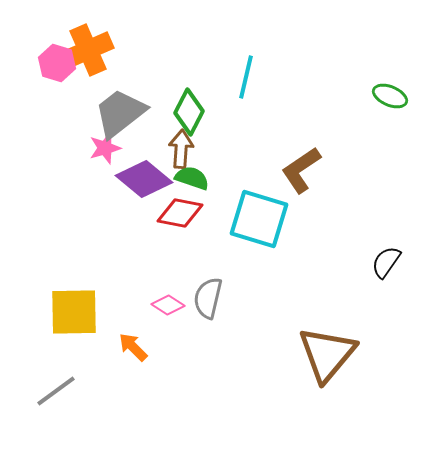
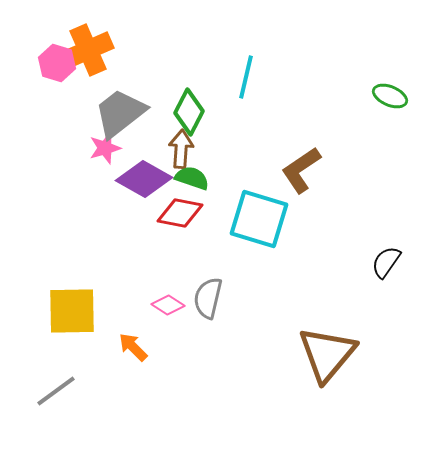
purple diamond: rotated 10 degrees counterclockwise
yellow square: moved 2 px left, 1 px up
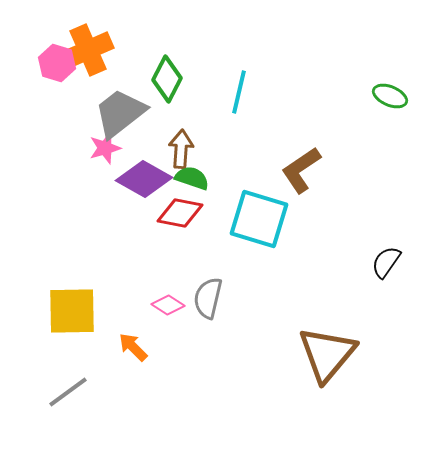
cyan line: moved 7 px left, 15 px down
green diamond: moved 22 px left, 33 px up
gray line: moved 12 px right, 1 px down
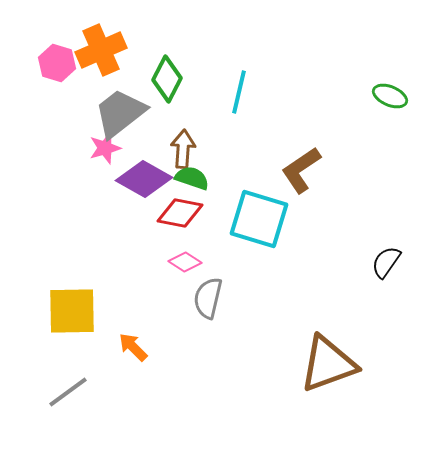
orange cross: moved 13 px right
brown arrow: moved 2 px right
pink diamond: moved 17 px right, 43 px up
brown triangle: moved 1 px right, 10 px down; rotated 30 degrees clockwise
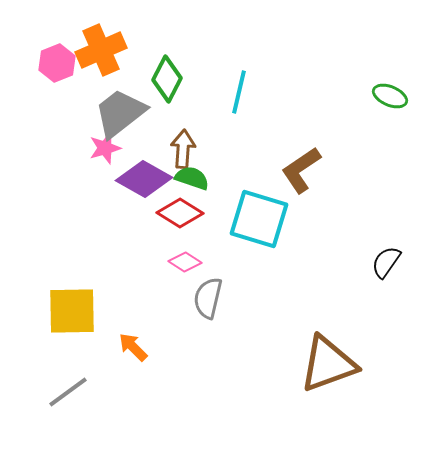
pink hexagon: rotated 21 degrees clockwise
red diamond: rotated 21 degrees clockwise
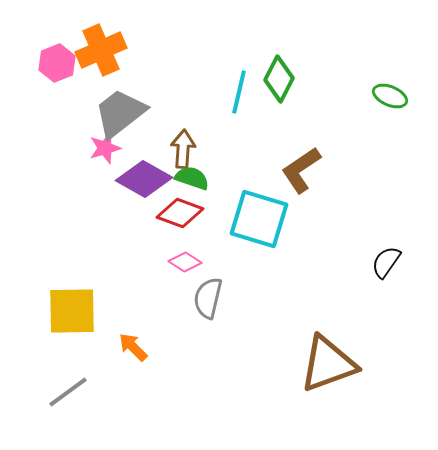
green diamond: moved 112 px right
red diamond: rotated 12 degrees counterclockwise
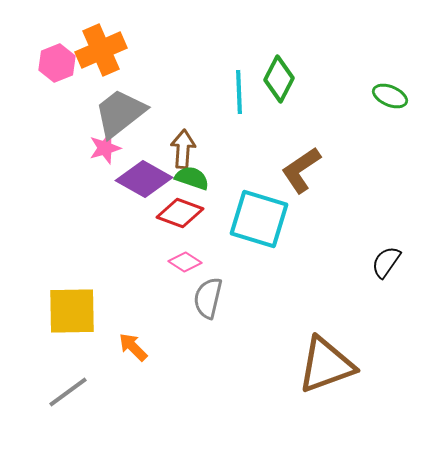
cyan line: rotated 15 degrees counterclockwise
brown triangle: moved 2 px left, 1 px down
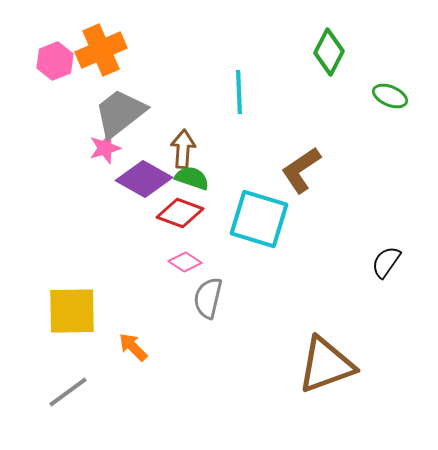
pink hexagon: moved 2 px left, 2 px up
green diamond: moved 50 px right, 27 px up
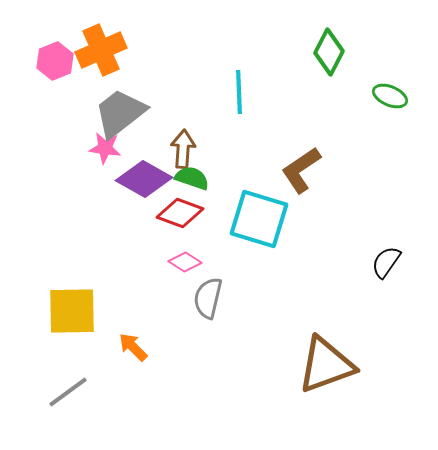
pink star: rotated 24 degrees clockwise
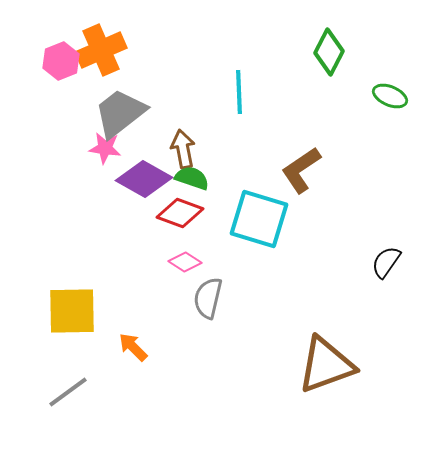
pink hexagon: moved 6 px right
brown arrow: rotated 15 degrees counterclockwise
